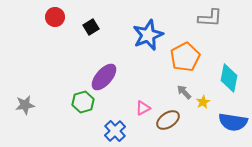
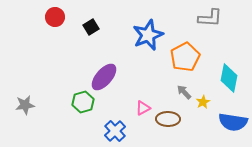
brown ellipse: moved 1 px up; rotated 35 degrees clockwise
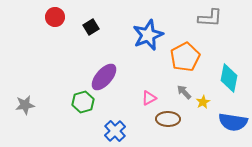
pink triangle: moved 6 px right, 10 px up
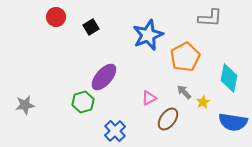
red circle: moved 1 px right
brown ellipse: rotated 55 degrees counterclockwise
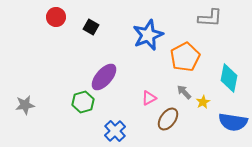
black square: rotated 28 degrees counterclockwise
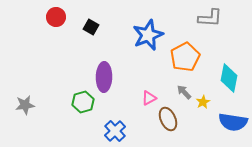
purple ellipse: rotated 40 degrees counterclockwise
brown ellipse: rotated 60 degrees counterclockwise
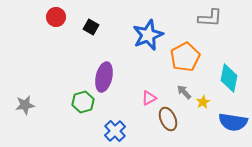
purple ellipse: rotated 12 degrees clockwise
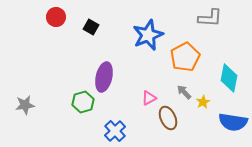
brown ellipse: moved 1 px up
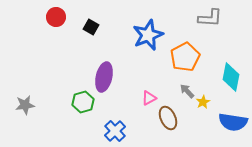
cyan diamond: moved 2 px right, 1 px up
gray arrow: moved 3 px right, 1 px up
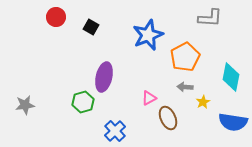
gray arrow: moved 2 px left, 4 px up; rotated 42 degrees counterclockwise
